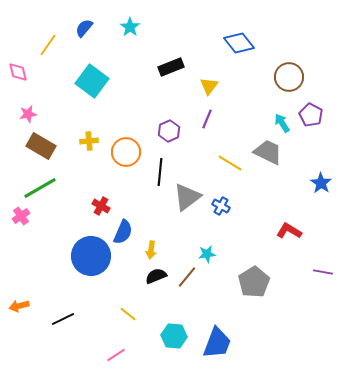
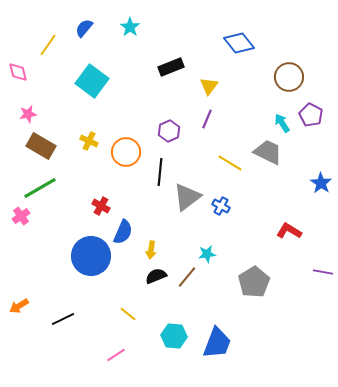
yellow cross at (89, 141): rotated 30 degrees clockwise
orange arrow at (19, 306): rotated 18 degrees counterclockwise
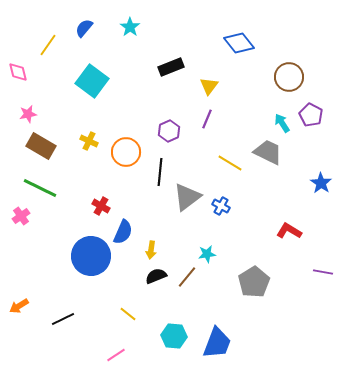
green line at (40, 188): rotated 56 degrees clockwise
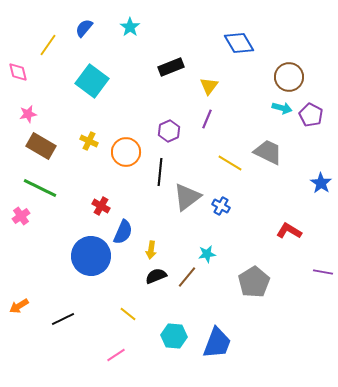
blue diamond at (239, 43): rotated 8 degrees clockwise
cyan arrow at (282, 123): moved 15 px up; rotated 138 degrees clockwise
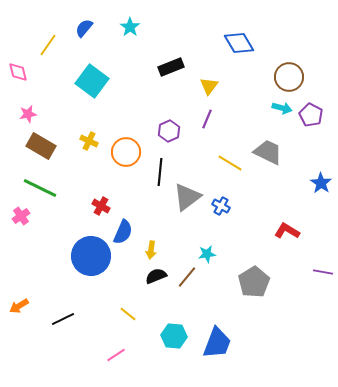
red L-shape at (289, 231): moved 2 px left
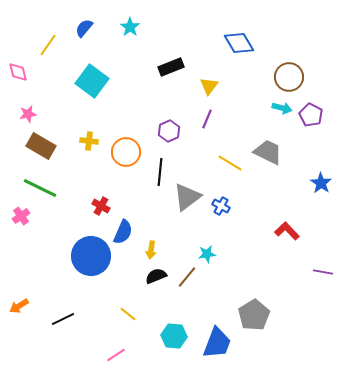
yellow cross at (89, 141): rotated 18 degrees counterclockwise
red L-shape at (287, 231): rotated 15 degrees clockwise
gray pentagon at (254, 282): moved 33 px down
